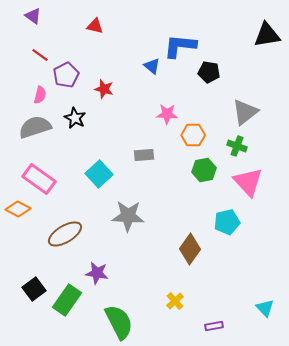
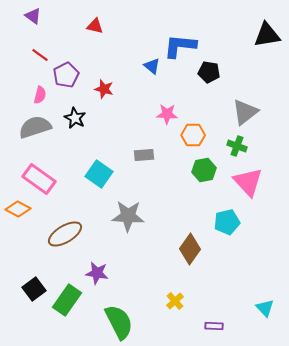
cyan square: rotated 12 degrees counterclockwise
purple rectangle: rotated 12 degrees clockwise
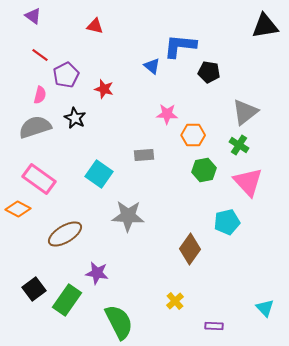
black triangle: moved 2 px left, 9 px up
green cross: moved 2 px right, 1 px up; rotated 12 degrees clockwise
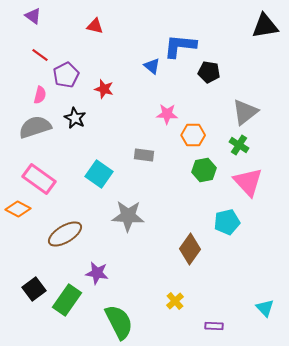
gray rectangle: rotated 12 degrees clockwise
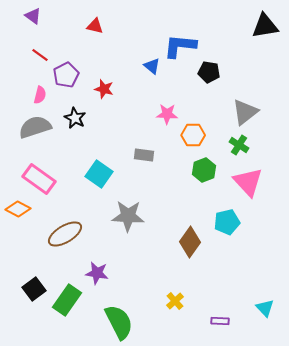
green hexagon: rotated 10 degrees counterclockwise
brown diamond: moved 7 px up
purple rectangle: moved 6 px right, 5 px up
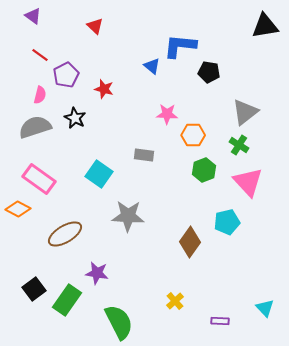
red triangle: rotated 30 degrees clockwise
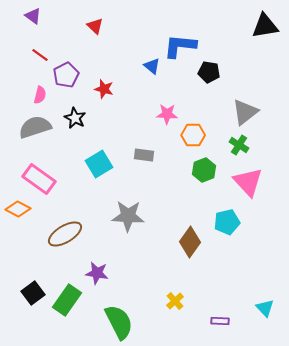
cyan square: moved 10 px up; rotated 24 degrees clockwise
black square: moved 1 px left, 4 px down
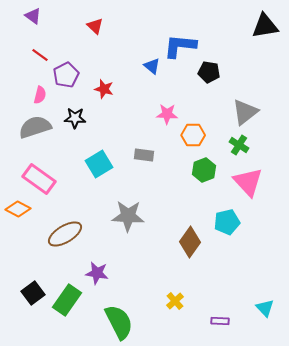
black star: rotated 25 degrees counterclockwise
